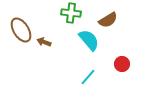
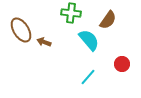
brown semicircle: rotated 24 degrees counterclockwise
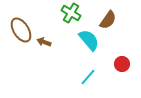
green cross: rotated 24 degrees clockwise
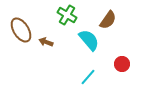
green cross: moved 4 px left, 2 px down
brown arrow: moved 2 px right
